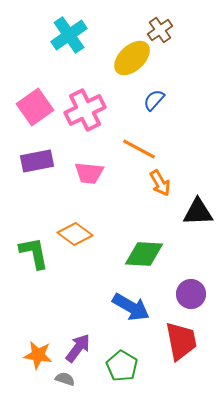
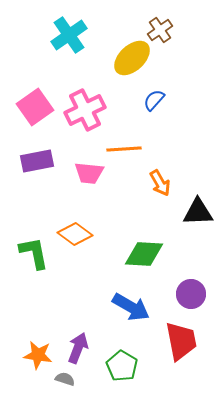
orange line: moved 15 px left; rotated 32 degrees counterclockwise
purple arrow: rotated 16 degrees counterclockwise
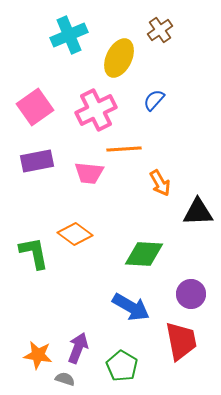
cyan cross: rotated 12 degrees clockwise
yellow ellipse: moved 13 px left; rotated 21 degrees counterclockwise
pink cross: moved 11 px right
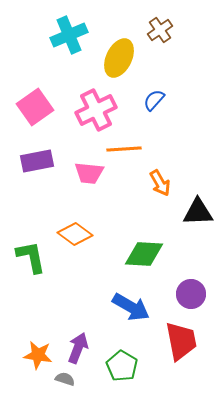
green L-shape: moved 3 px left, 4 px down
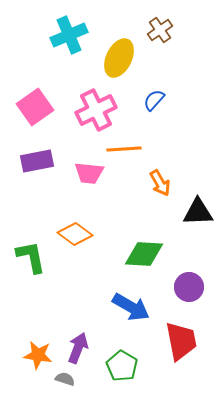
purple circle: moved 2 px left, 7 px up
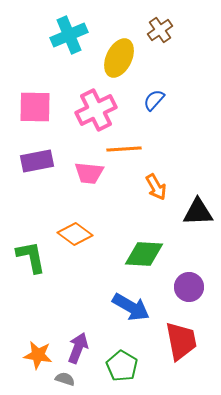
pink square: rotated 36 degrees clockwise
orange arrow: moved 4 px left, 4 px down
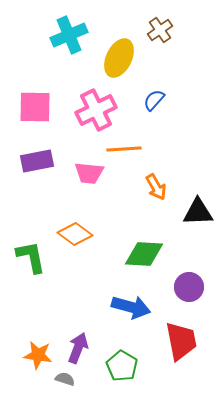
blue arrow: rotated 15 degrees counterclockwise
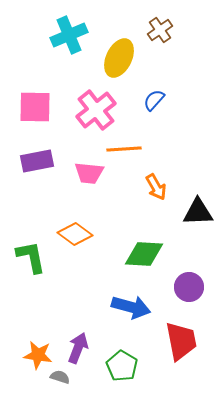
pink cross: rotated 12 degrees counterclockwise
gray semicircle: moved 5 px left, 2 px up
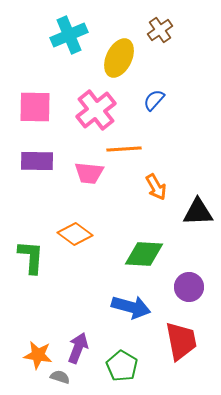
purple rectangle: rotated 12 degrees clockwise
green L-shape: rotated 15 degrees clockwise
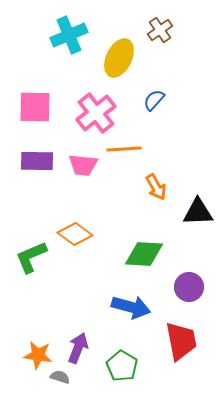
pink cross: moved 3 px down
pink trapezoid: moved 6 px left, 8 px up
green L-shape: rotated 117 degrees counterclockwise
